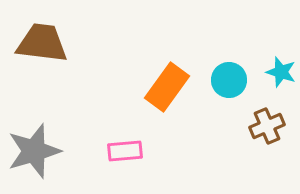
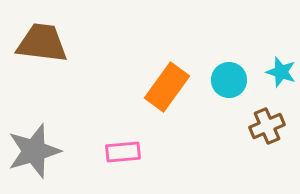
pink rectangle: moved 2 px left, 1 px down
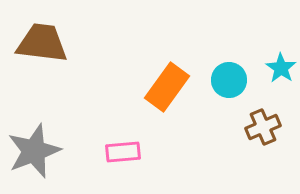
cyan star: moved 4 px up; rotated 16 degrees clockwise
brown cross: moved 4 px left, 1 px down
gray star: rotated 4 degrees counterclockwise
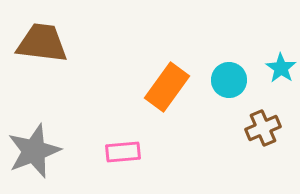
brown cross: moved 1 px down
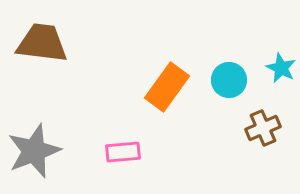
cyan star: rotated 8 degrees counterclockwise
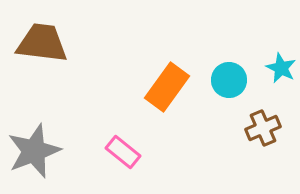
pink rectangle: rotated 44 degrees clockwise
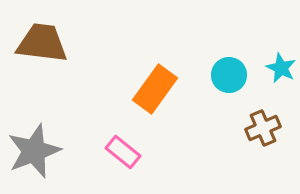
cyan circle: moved 5 px up
orange rectangle: moved 12 px left, 2 px down
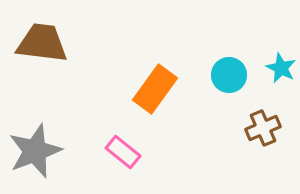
gray star: moved 1 px right
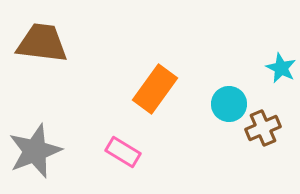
cyan circle: moved 29 px down
pink rectangle: rotated 8 degrees counterclockwise
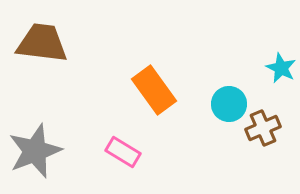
orange rectangle: moved 1 px left, 1 px down; rotated 72 degrees counterclockwise
